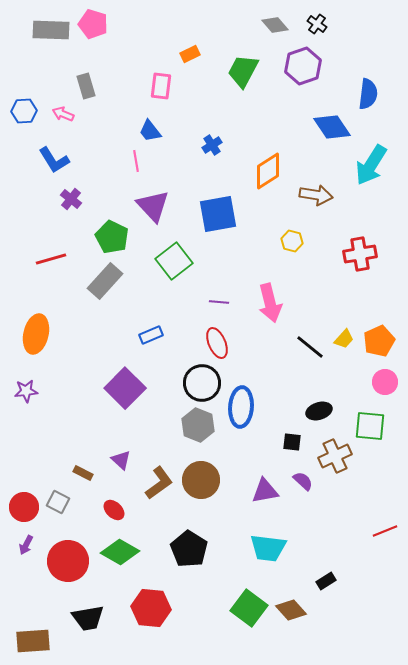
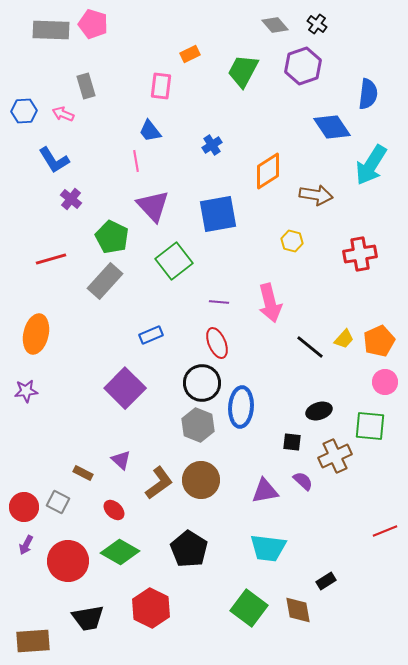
red hexagon at (151, 608): rotated 21 degrees clockwise
brown diamond at (291, 610): moved 7 px right; rotated 32 degrees clockwise
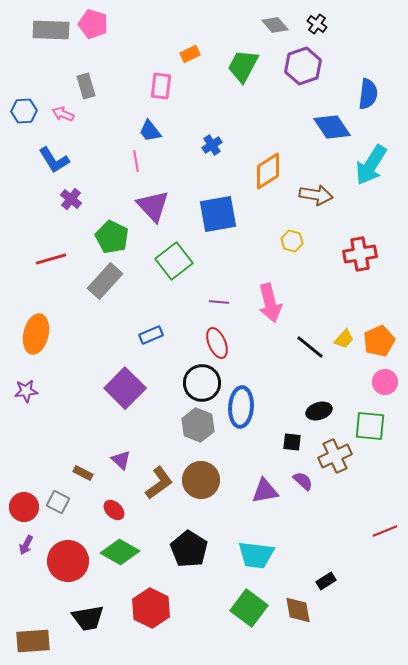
green trapezoid at (243, 71): moved 5 px up
cyan trapezoid at (268, 548): moved 12 px left, 7 px down
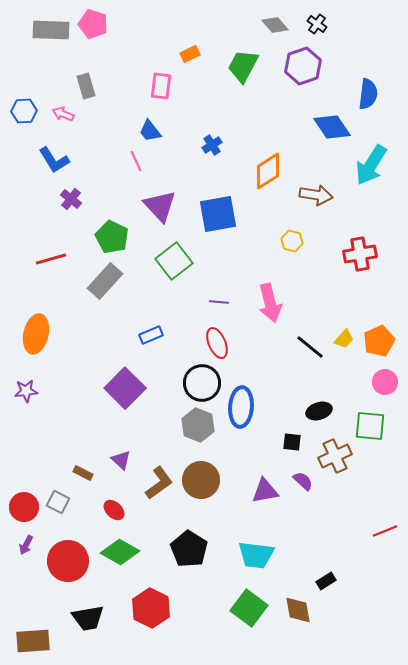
pink line at (136, 161): rotated 15 degrees counterclockwise
purple triangle at (153, 206): moved 7 px right
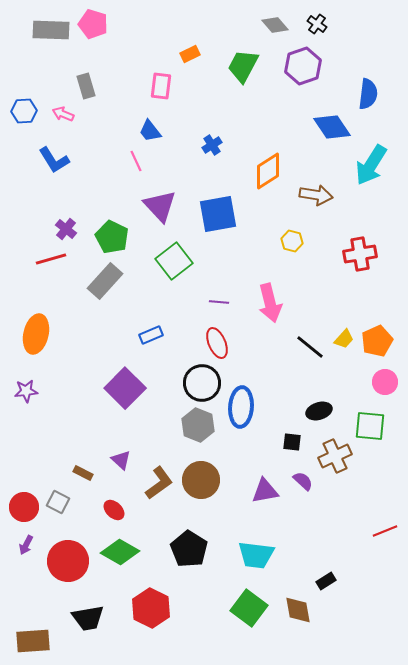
purple cross at (71, 199): moved 5 px left, 30 px down
orange pentagon at (379, 341): moved 2 px left
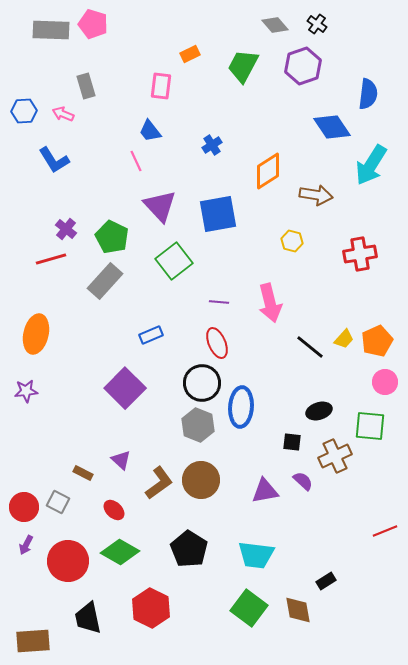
black trapezoid at (88, 618): rotated 88 degrees clockwise
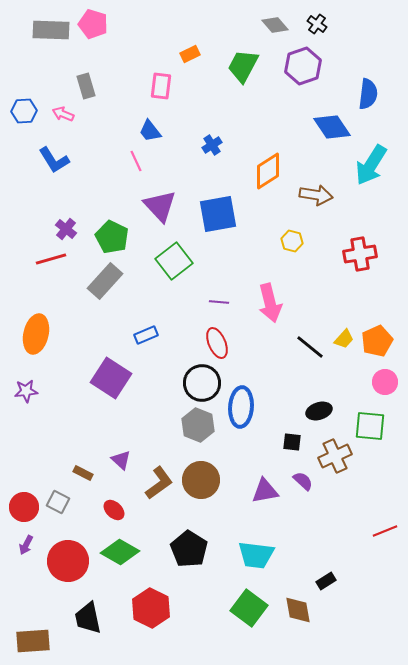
blue rectangle at (151, 335): moved 5 px left
purple square at (125, 388): moved 14 px left, 10 px up; rotated 12 degrees counterclockwise
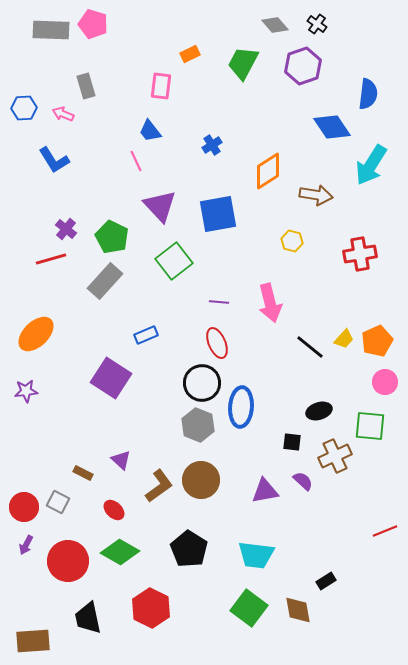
green trapezoid at (243, 66): moved 3 px up
blue hexagon at (24, 111): moved 3 px up
orange ellipse at (36, 334): rotated 33 degrees clockwise
brown L-shape at (159, 483): moved 3 px down
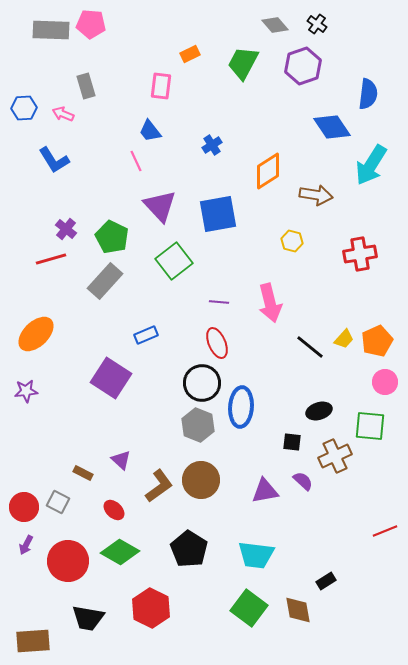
pink pentagon at (93, 24): moved 2 px left; rotated 12 degrees counterclockwise
black trapezoid at (88, 618): rotated 68 degrees counterclockwise
